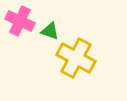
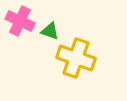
yellow cross: rotated 9 degrees counterclockwise
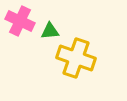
green triangle: rotated 24 degrees counterclockwise
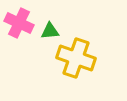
pink cross: moved 1 px left, 2 px down
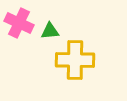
yellow cross: moved 1 px left, 2 px down; rotated 18 degrees counterclockwise
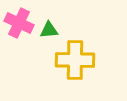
green triangle: moved 1 px left, 1 px up
